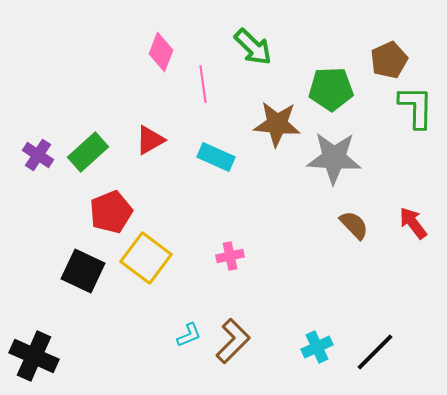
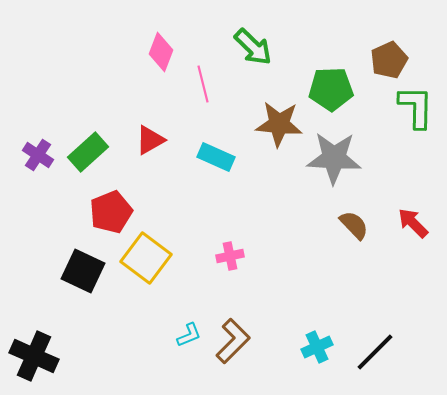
pink line: rotated 6 degrees counterclockwise
brown star: moved 2 px right
red arrow: rotated 8 degrees counterclockwise
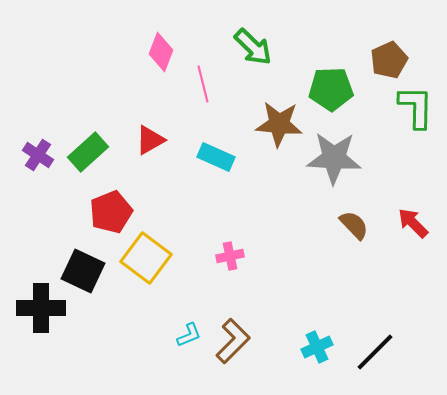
black cross: moved 7 px right, 48 px up; rotated 24 degrees counterclockwise
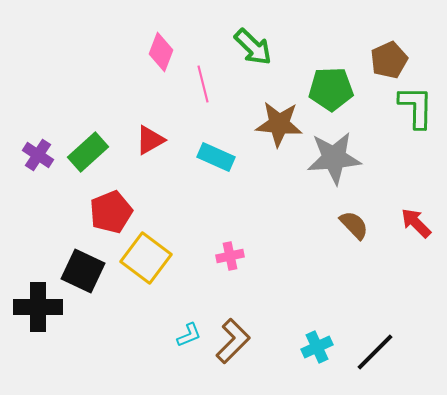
gray star: rotated 8 degrees counterclockwise
red arrow: moved 3 px right
black cross: moved 3 px left, 1 px up
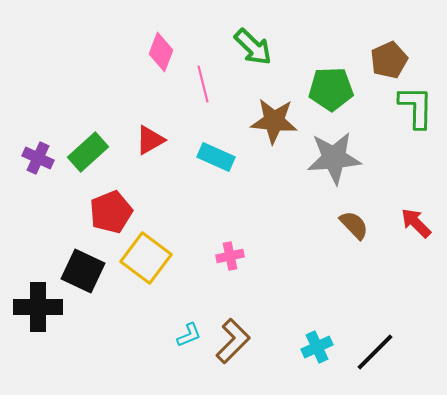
brown star: moved 5 px left, 3 px up
purple cross: moved 3 px down; rotated 8 degrees counterclockwise
